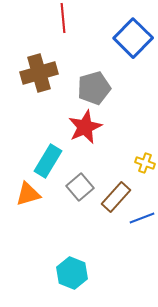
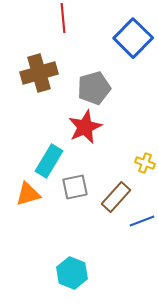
cyan rectangle: moved 1 px right
gray square: moved 5 px left; rotated 28 degrees clockwise
blue line: moved 3 px down
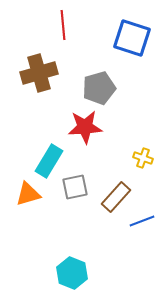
red line: moved 7 px down
blue square: moved 1 px left; rotated 27 degrees counterclockwise
gray pentagon: moved 5 px right
red star: rotated 20 degrees clockwise
yellow cross: moved 2 px left, 5 px up
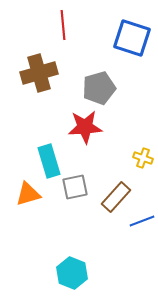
cyan rectangle: rotated 48 degrees counterclockwise
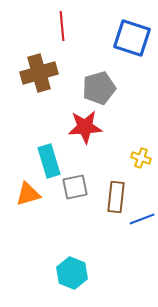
red line: moved 1 px left, 1 px down
yellow cross: moved 2 px left
brown rectangle: rotated 36 degrees counterclockwise
blue line: moved 2 px up
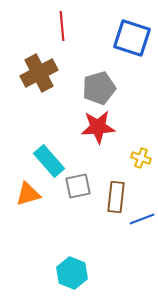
brown cross: rotated 12 degrees counterclockwise
red star: moved 13 px right
cyan rectangle: rotated 24 degrees counterclockwise
gray square: moved 3 px right, 1 px up
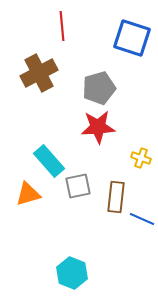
blue line: rotated 45 degrees clockwise
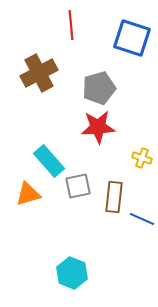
red line: moved 9 px right, 1 px up
yellow cross: moved 1 px right
brown rectangle: moved 2 px left
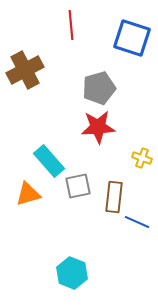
brown cross: moved 14 px left, 3 px up
blue line: moved 5 px left, 3 px down
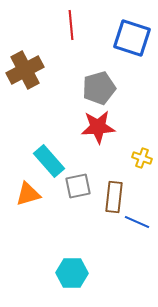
cyan hexagon: rotated 20 degrees counterclockwise
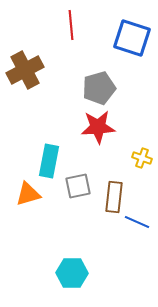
cyan rectangle: rotated 52 degrees clockwise
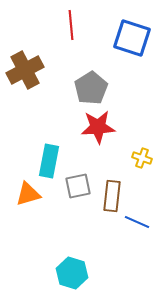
gray pentagon: moved 8 px left; rotated 16 degrees counterclockwise
brown rectangle: moved 2 px left, 1 px up
cyan hexagon: rotated 16 degrees clockwise
